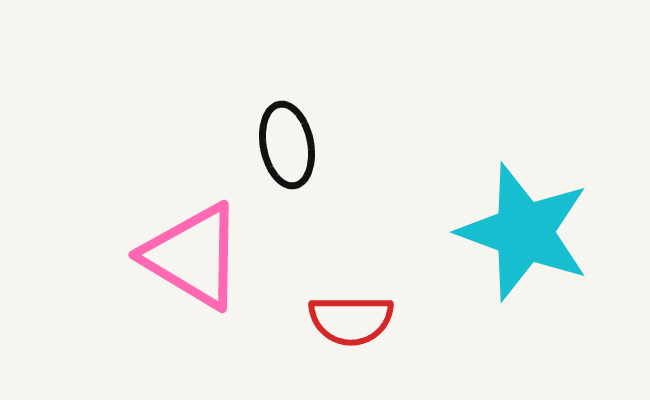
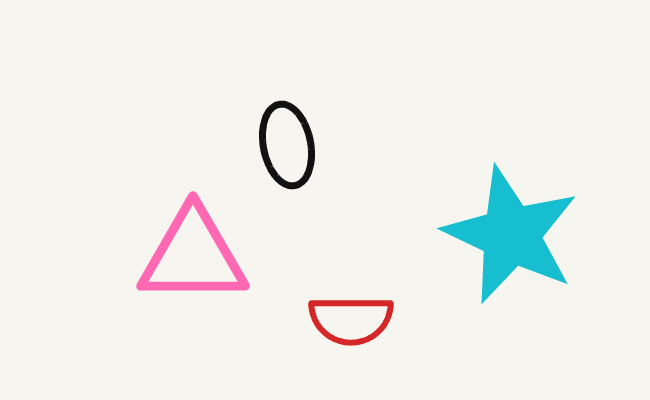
cyan star: moved 13 px left, 3 px down; rotated 5 degrees clockwise
pink triangle: rotated 31 degrees counterclockwise
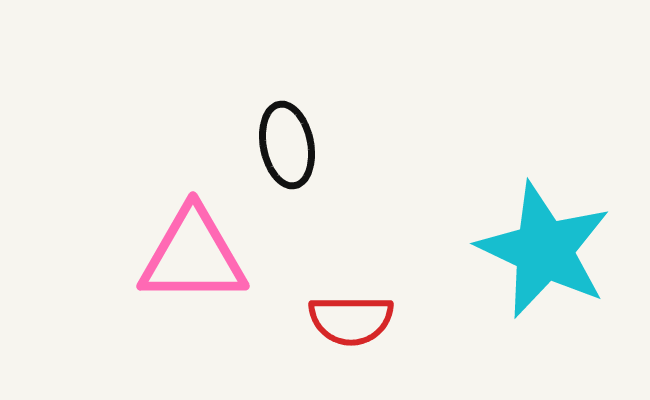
cyan star: moved 33 px right, 15 px down
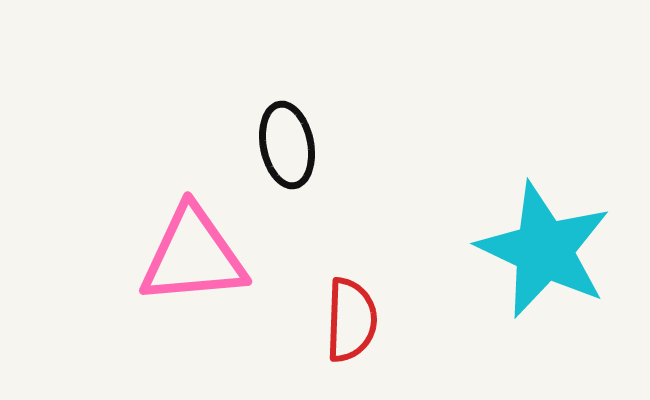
pink triangle: rotated 5 degrees counterclockwise
red semicircle: rotated 88 degrees counterclockwise
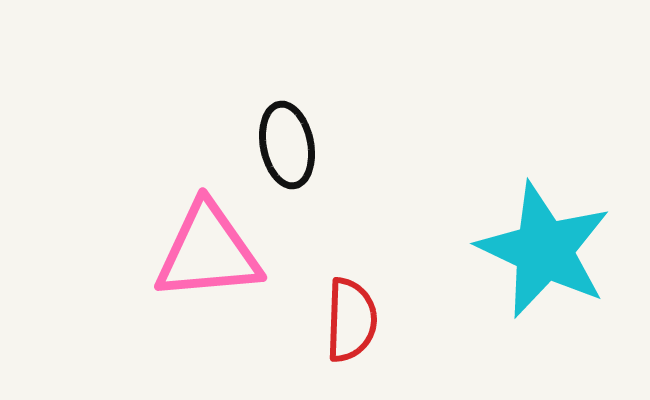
pink triangle: moved 15 px right, 4 px up
